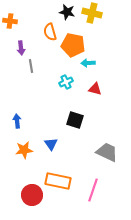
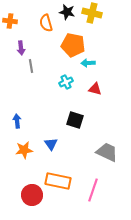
orange semicircle: moved 4 px left, 9 px up
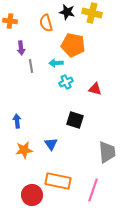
cyan arrow: moved 32 px left
gray trapezoid: rotated 60 degrees clockwise
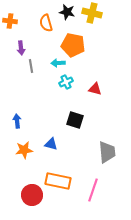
cyan arrow: moved 2 px right
blue triangle: rotated 40 degrees counterclockwise
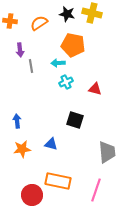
black star: moved 2 px down
orange semicircle: moved 7 px left; rotated 72 degrees clockwise
purple arrow: moved 1 px left, 2 px down
orange star: moved 2 px left, 1 px up
pink line: moved 3 px right
